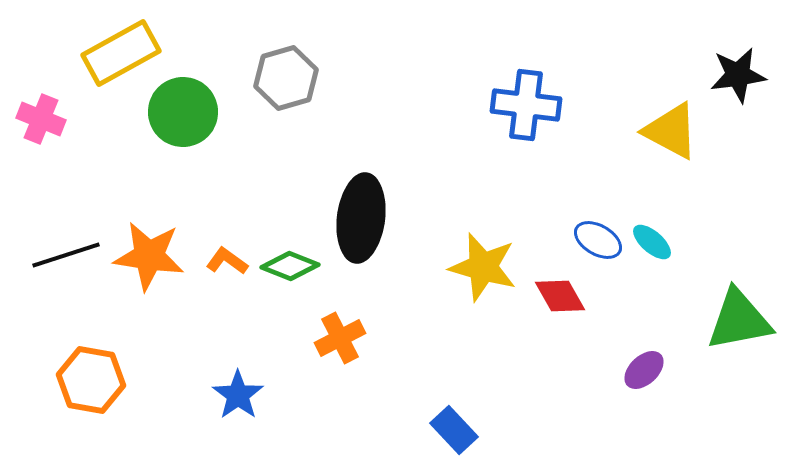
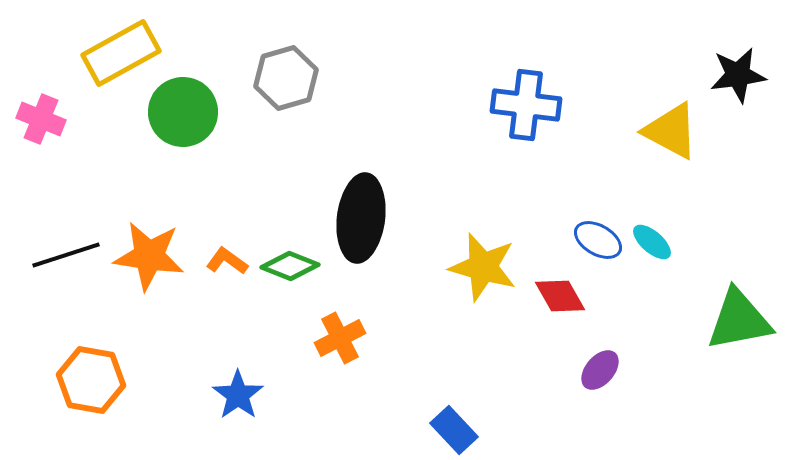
purple ellipse: moved 44 px left; rotated 6 degrees counterclockwise
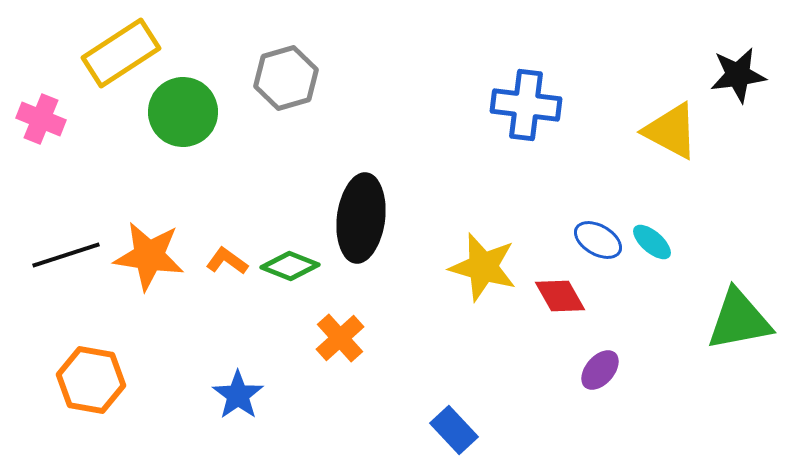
yellow rectangle: rotated 4 degrees counterclockwise
orange cross: rotated 15 degrees counterclockwise
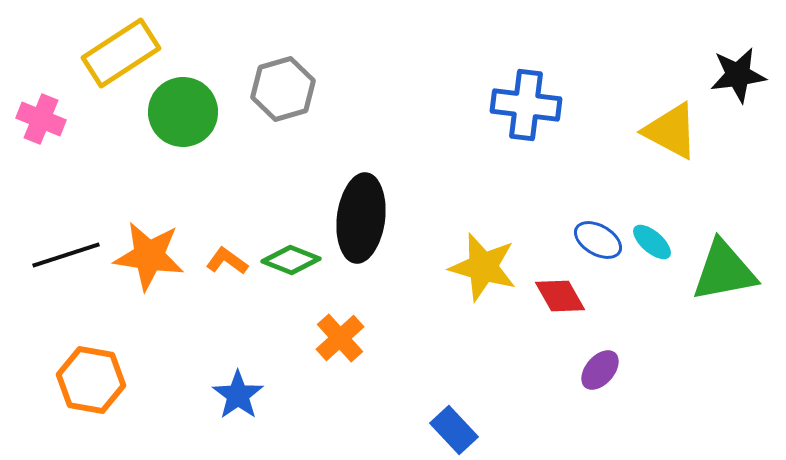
gray hexagon: moved 3 px left, 11 px down
green diamond: moved 1 px right, 6 px up
green triangle: moved 15 px left, 49 px up
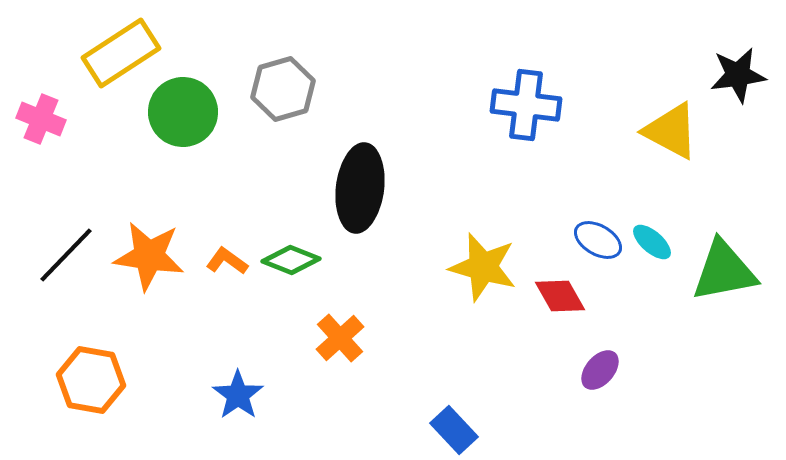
black ellipse: moved 1 px left, 30 px up
black line: rotated 28 degrees counterclockwise
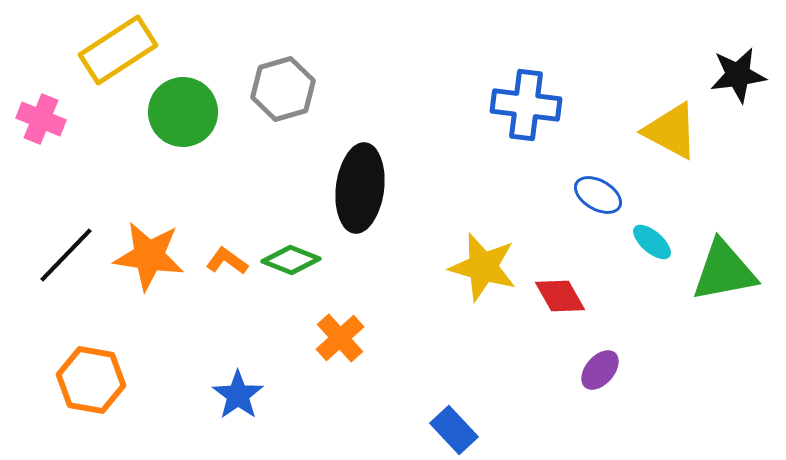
yellow rectangle: moved 3 px left, 3 px up
blue ellipse: moved 45 px up
